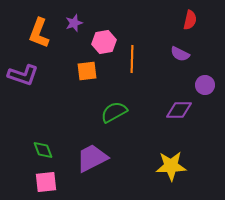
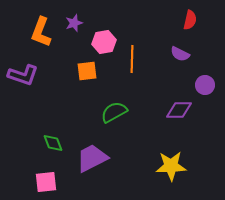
orange L-shape: moved 2 px right, 1 px up
green diamond: moved 10 px right, 7 px up
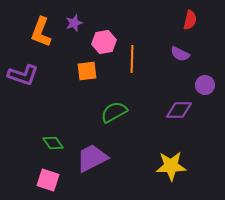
green diamond: rotated 15 degrees counterclockwise
pink square: moved 2 px right, 2 px up; rotated 25 degrees clockwise
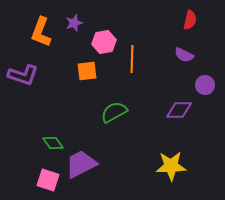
purple semicircle: moved 4 px right, 1 px down
purple trapezoid: moved 11 px left, 6 px down
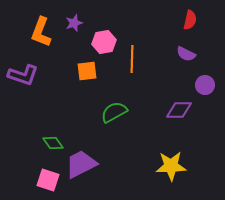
purple semicircle: moved 2 px right, 1 px up
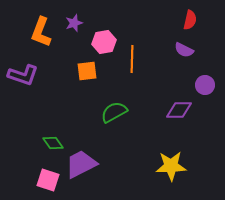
purple semicircle: moved 2 px left, 4 px up
